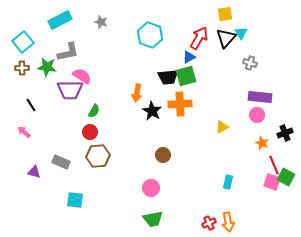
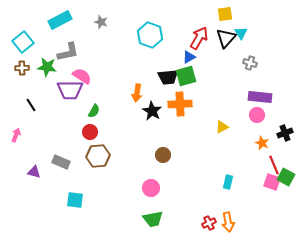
pink arrow at (24, 132): moved 8 px left, 3 px down; rotated 72 degrees clockwise
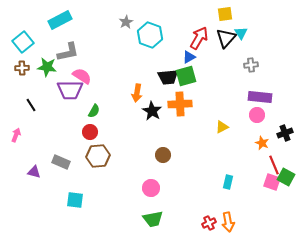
gray star at (101, 22): moved 25 px right; rotated 24 degrees clockwise
gray cross at (250, 63): moved 1 px right, 2 px down; rotated 24 degrees counterclockwise
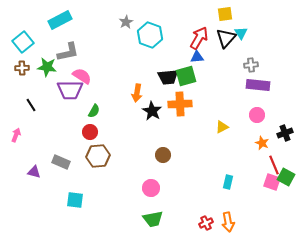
blue triangle at (189, 57): moved 8 px right; rotated 24 degrees clockwise
purple rectangle at (260, 97): moved 2 px left, 12 px up
red cross at (209, 223): moved 3 px left
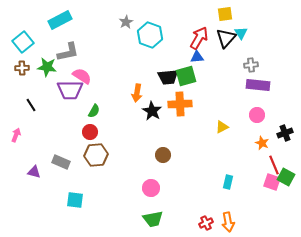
brown hexagon at (98, 156): moved 2 px left, 1 px up
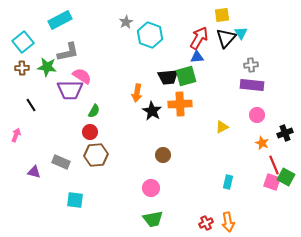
yellow square at (225, 14): moved 3 px left, 1 px down
purple rectangle at (258, 85): moved 6 px left
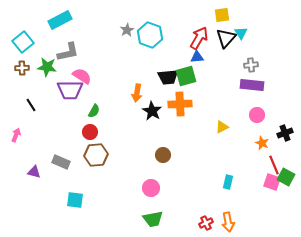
gray star at (126, 22): moved 1 px right, 8 px down
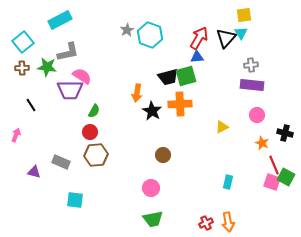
yellow square at (222, 15): moved 22 px right
black trapezoid at (168, 77): rotated 10 degrees counterclockwise
black cross at (285, 133): rotated 35 degrees clockwise
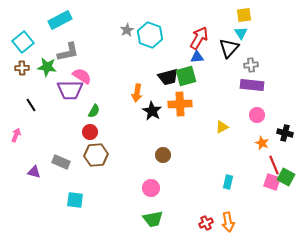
black triangle at (226, 38): moved 3 px right, 10 px down
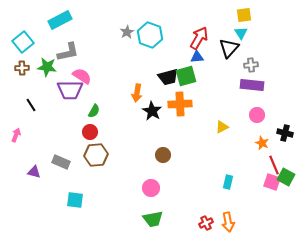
gray star at (127, 30): moved 2 px down
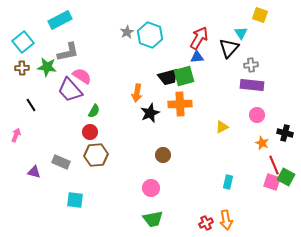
yellow square at (244, 15): moved 16 px right; rotated 28 degrees clockwise
green square at (186, 76): moved 2 px left
purple trapezoid at (70, 90): rotated 48 degrees clockwise
black star at (152, 111): moved 2 px left, 2 px down; rotated 18 degrees clockwise
orange arrow at (228, 222): moved 2 px left, 2 px up
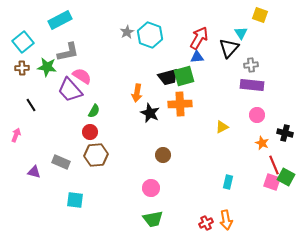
black star at (150, 113): rotated 24 degrees counterclockwise
